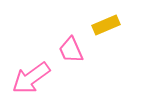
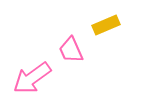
pink arrow: moved 1 px right
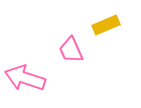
pink arrow: moved 7 px left; rotated 54 degrees clockwise
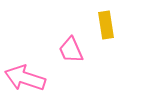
yellow rectangle: rotated 76 degrees counterclockwise
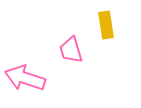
pink trapezoid: rotated 8 degrees clockwise
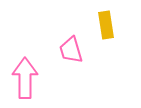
pink arrow: rotated 72 degrees clockwise
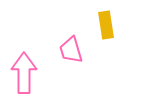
pink arrow: moved 1 px left, 5 px up
